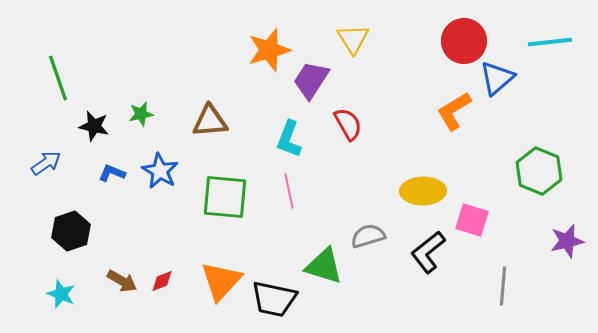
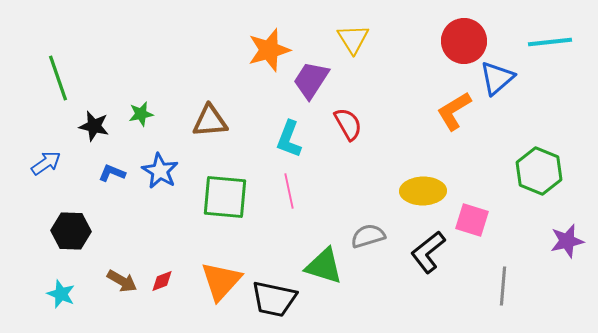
black hexagon: rotated 21 degrees clockwise
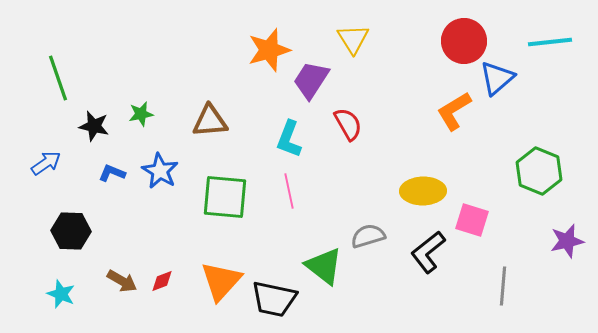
green triangle: rotated 21 degrees clockwise
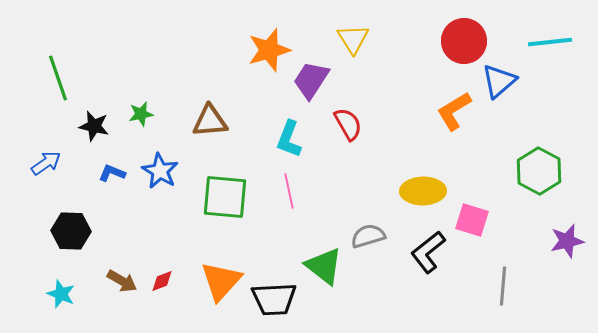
blue triangle: moved 2 px right, 3 px down
green hexagon: rotated 6 degrees clockwise
black trapezoid: rotated 15 degrees counterclockwise
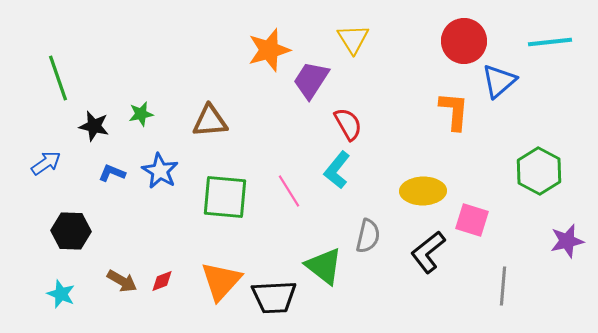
orange L-shape: rotated 126 degrees clockwise
cyan L-shape: moved 48 px right, 31 px down; rotated 18 degrees clockwise
pink line: rotated 20 degrees counterclockwise
gray semicircle: rotated 120 degrees clockwise
black trapezoid: moved 2 px up
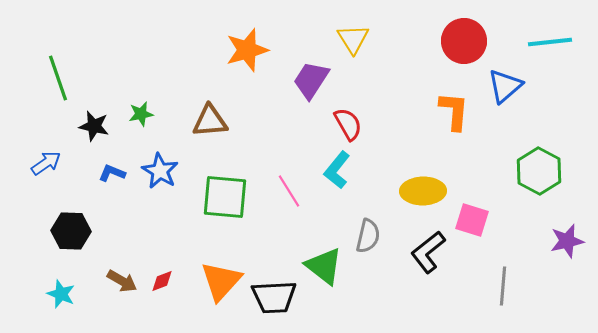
orange star: moved 22 px left
blue triangle: moved 6 px right, 5 px down
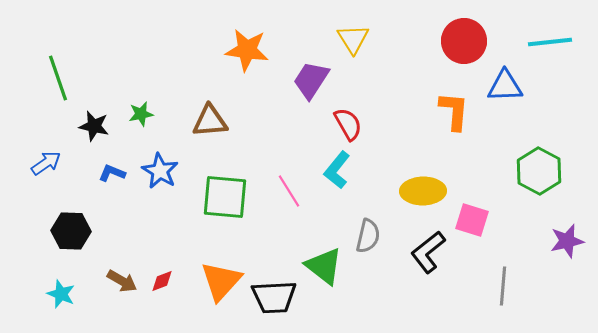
orange star: rotated 24 degrees clockwise
blue triangle: rotated 39 degrees clockwise
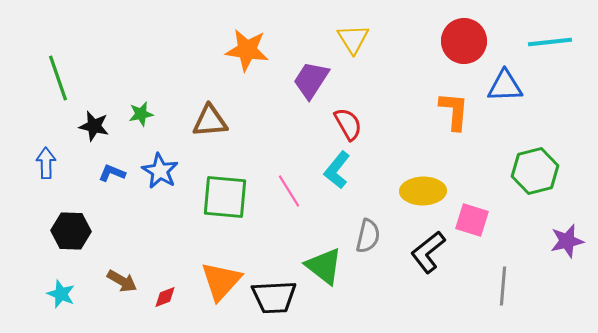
blue arrow: rotated 56 degrees counterclockwise
green hexagon: moved 4 px left; rotated 18 degrees clockwise
red diamond: moved 3 px right, 16 px down
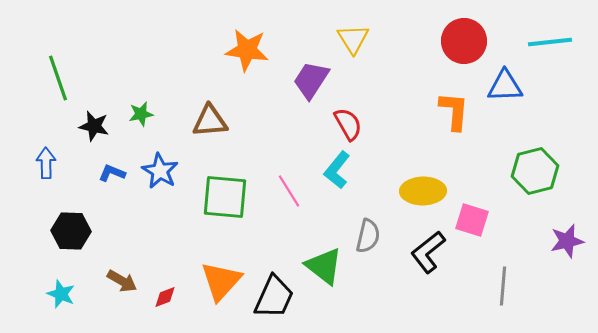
black trapezoid: rotated 63 degrees counterclockwise
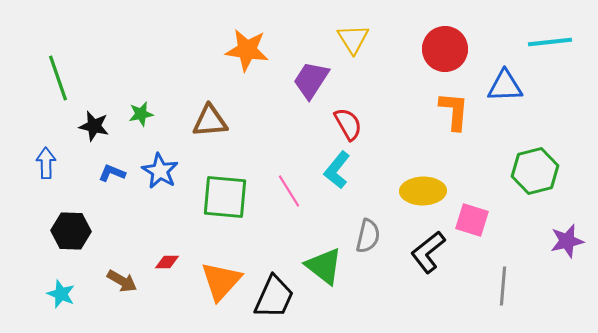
red circle: moved 19 px left, 8 px down
red diamond: moved 2 px right, 35 px up; rotated 20 degrees clockwise
